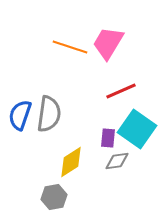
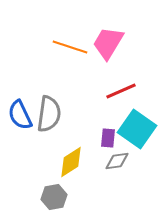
blue semicircle: rotated 44 degrees counterclockwise
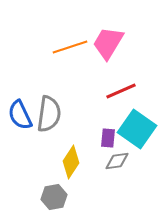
orange line: rotated 36 degrees counterclockwise
yellow diamond: rotated 24 degrees counterclockwise
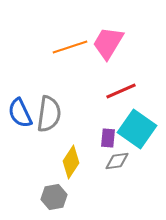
blue semicircle: moved 2 px up
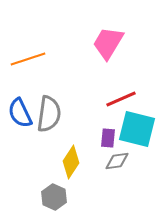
orange line: moved 42 px left, 12 px down
red line: moved 8 px down
cyan square: rotated 21 degrees counterclockwise
gray hexagon: rotated 25 degrees counterclockwise
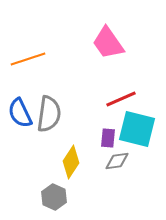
pink trapezoid: rotated 66 degrees counterclockwise
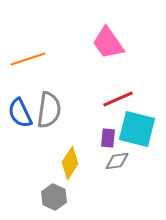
red line: moved 3 px left
gray semicircle: moved 4 px up
yellow diamond: moved 1 px left, 1 px down
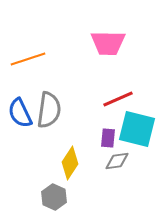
pink trapezoid: rotated 54 degrees counterclockwise
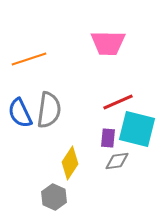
orange line: moved 1 px right
red line: moved 3 px down
